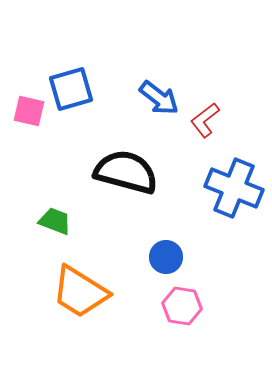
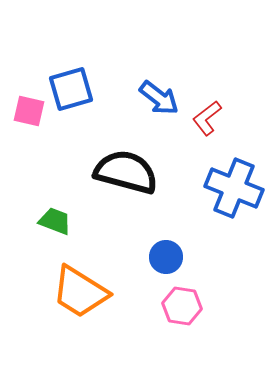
red L-shape: moved 2 px right, 2 px up
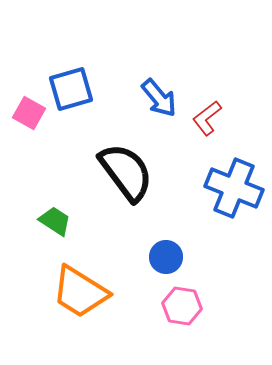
blue arrow: rotated 12 degrees clockwise
pink square: moved 2 px down; rotated 16 degrees clockwise
black semicircle: rotated 38 degrees clockwise
green trapezoid: rotated 12 degrees clockwise
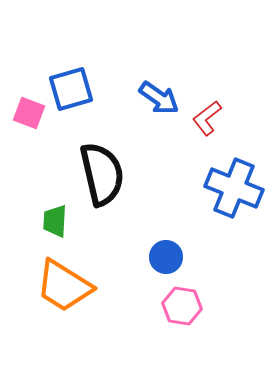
blue arrow: rotated 15 degrees counterclockwise
pink square: rotated 8 degrees counterclockwise
black semicircle: moved 24 px left, 2 px down; rotated 24 degrees clockwise
green trapezoid: rotated 120 degrees counterclockwise
orange trapezoid: moved 16 px left, 6 px up
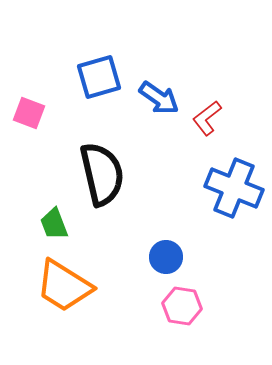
blue square: moved 28 px right, 12 px up
green trapezoid: moved 1 px left, 3 px down; rotated 24 degrees counterclockwise
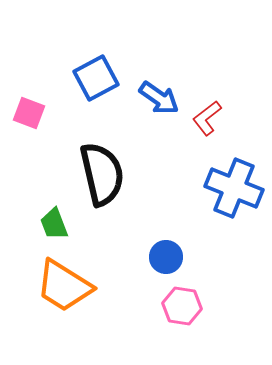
blue square: moved 3 px left, 1 px down; rotated 12 degrees counterclockwise
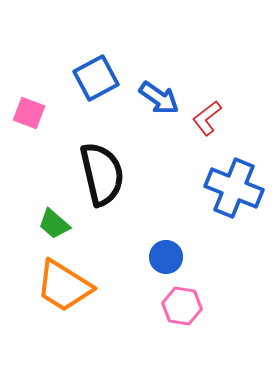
green trapezoid: rotated 28 degrees counterclockwise
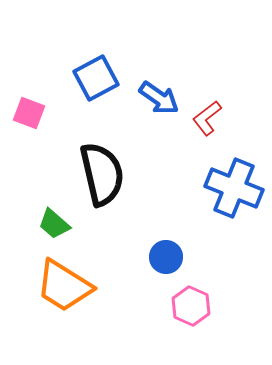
pink hexagon: moved 9 px right; rotated 15 degrees clockwise
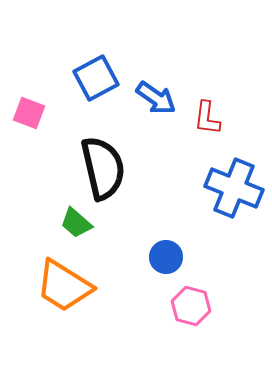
blue arrow: moved 3 px left
red L-shape: rotated 45 degrees counterclockwise
black semicircle: moved 1 px right, 6 px up
green trapezoid: moved 22 px right, 1 px up
pink hexagon: rotated 9 degrees counterclockwise
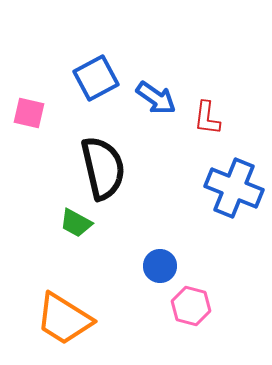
pink square: rotated 8 degrees counterclockwise
green trapezoid: rotated 12 degrees counterclockwise
blue circle: moved 6 px left, 9 px down
orange trapezoid: moved 33 px down
